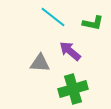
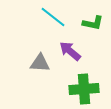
green cross: moved 11 px right; rotated 12 degrees clockwise
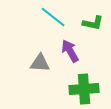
purple arrow: rotated 20 degrees clockwise
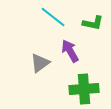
gray triangle: rotated 40 degrees counterclockwise
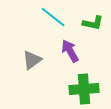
gray triangle: moved 8 px left, 3 px up
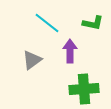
cyan line: moved 6 px left, 6 px down
purple arrow: rotated 30 degrees clockwise
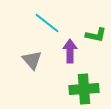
green L-shape: moved 3 px right, 12 px down
gray triangle: rotated 35 degrees counterclockwise
